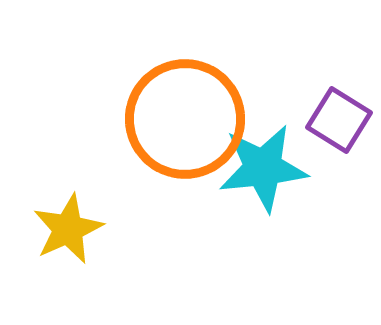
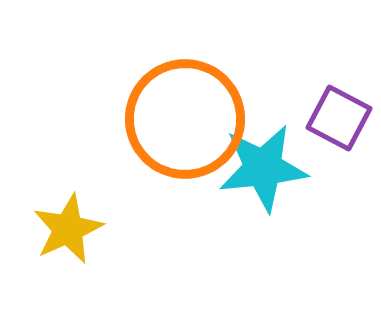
purple square: moved 2 px up; rotated 4 degrees counterclockwise
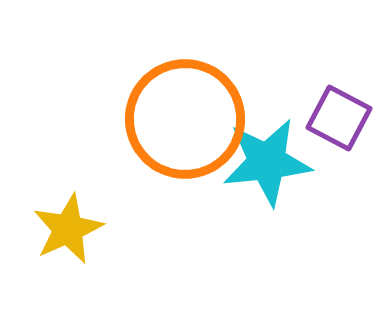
cyan star: moved 4 px right, 6 px up
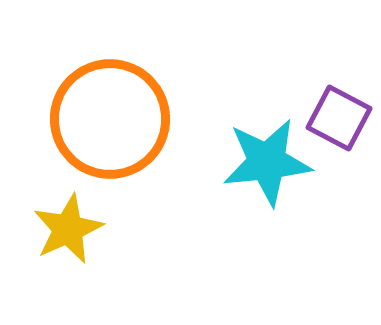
orange circle: moved 75 px left
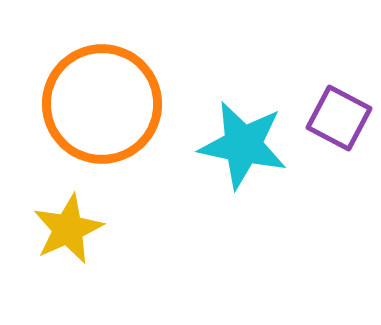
orange circle: moved 8 px left, 15 px up
cyan star: moved 24 px left, 17 px up; rotated 18 degrees clockwise
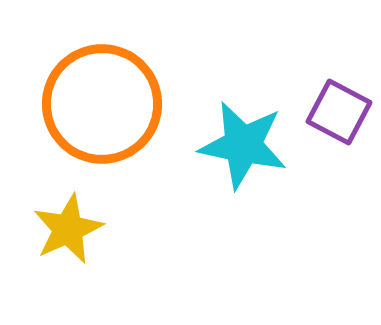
purple square: moved 6 px up
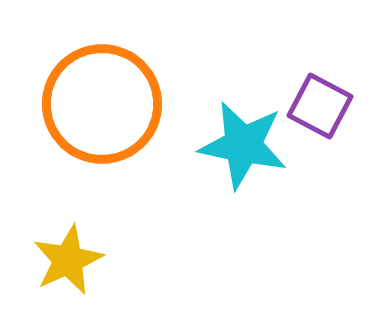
purple square: moved 19 px left, 6 px up
yellow star: moved 31 px down
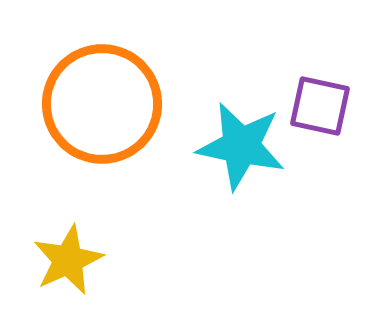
purple square: rotated 16 degrees counterclockwise
cyan star: moved 2 px left, 1 px down
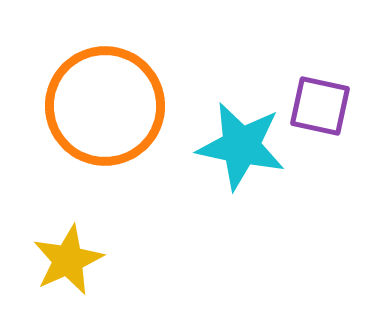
orange circle: moved 3 px right, 2 px down
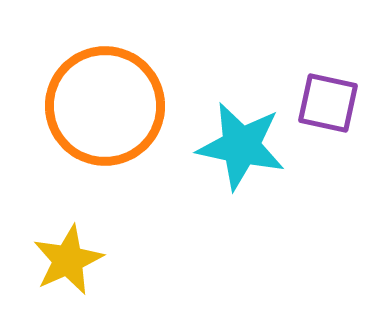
purple square: moved 8 px right, 3 px up
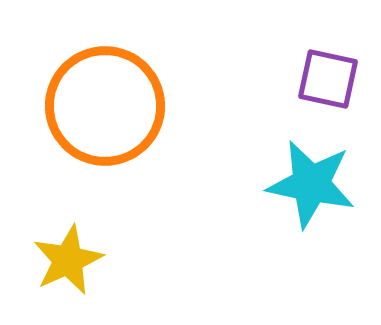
purple square: moved 24 px up
cyan star: moved 70 px right, 38 px down
